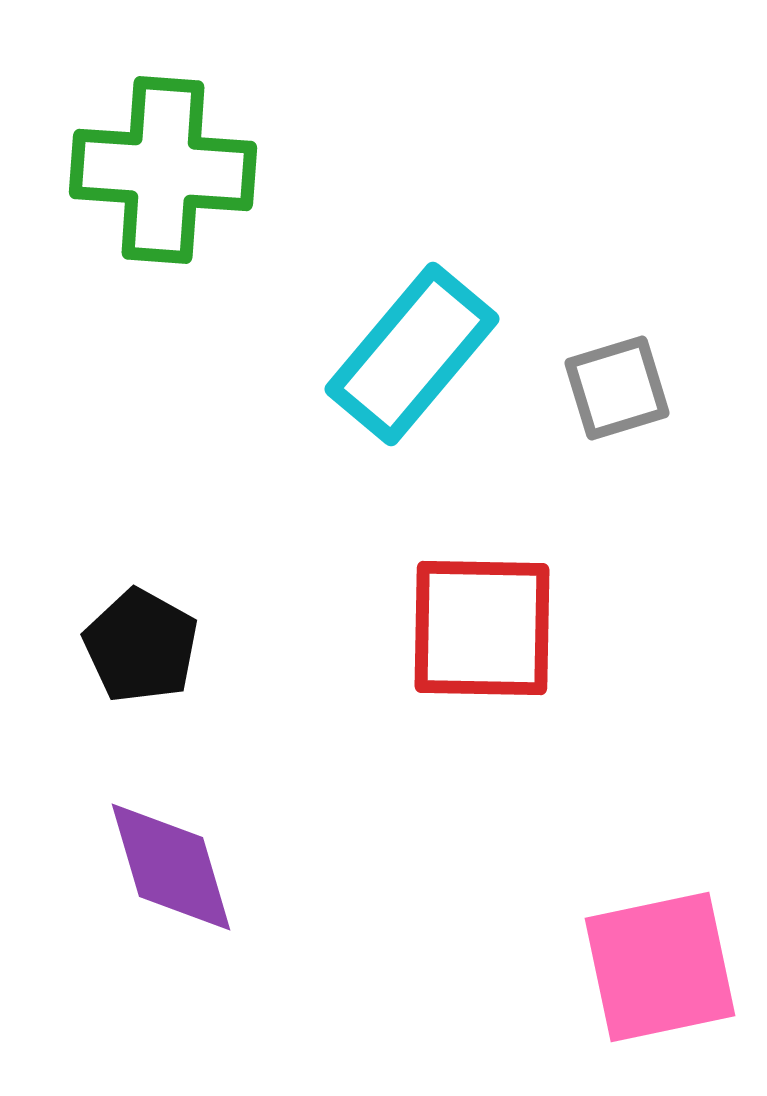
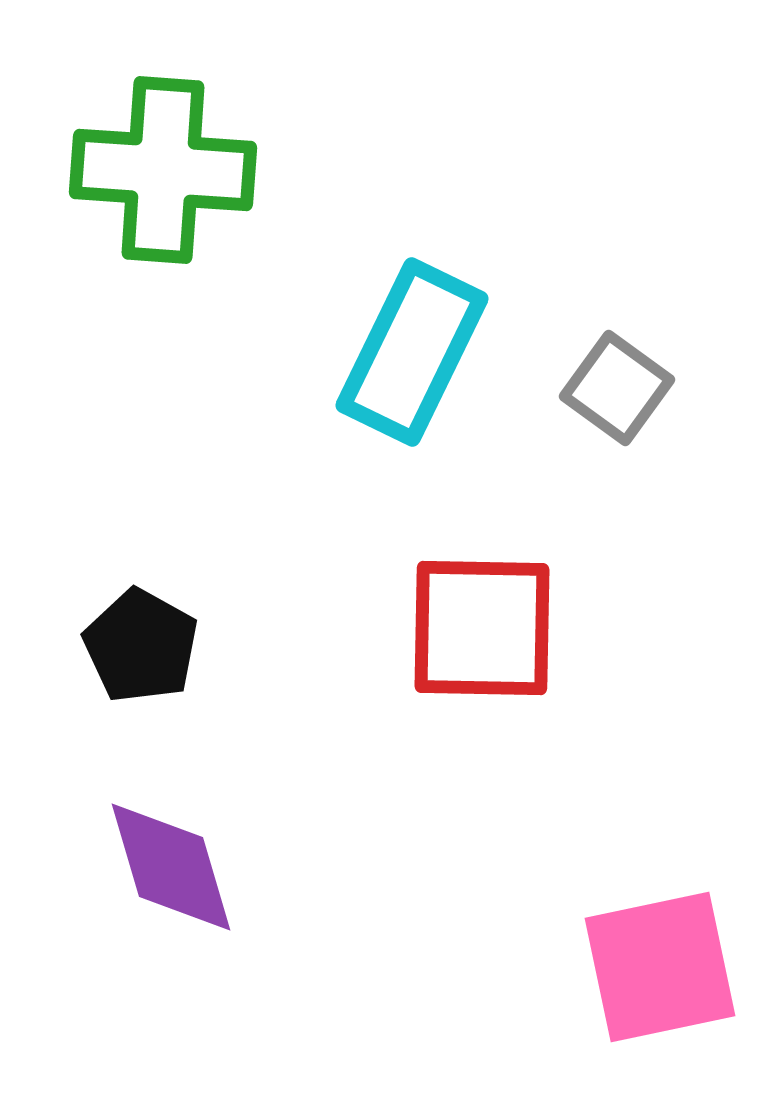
cyan rectangle: moved 2 px up; rotated 14 degrees counterclockwise
gray square: rotated 37 degrees counterclockwise
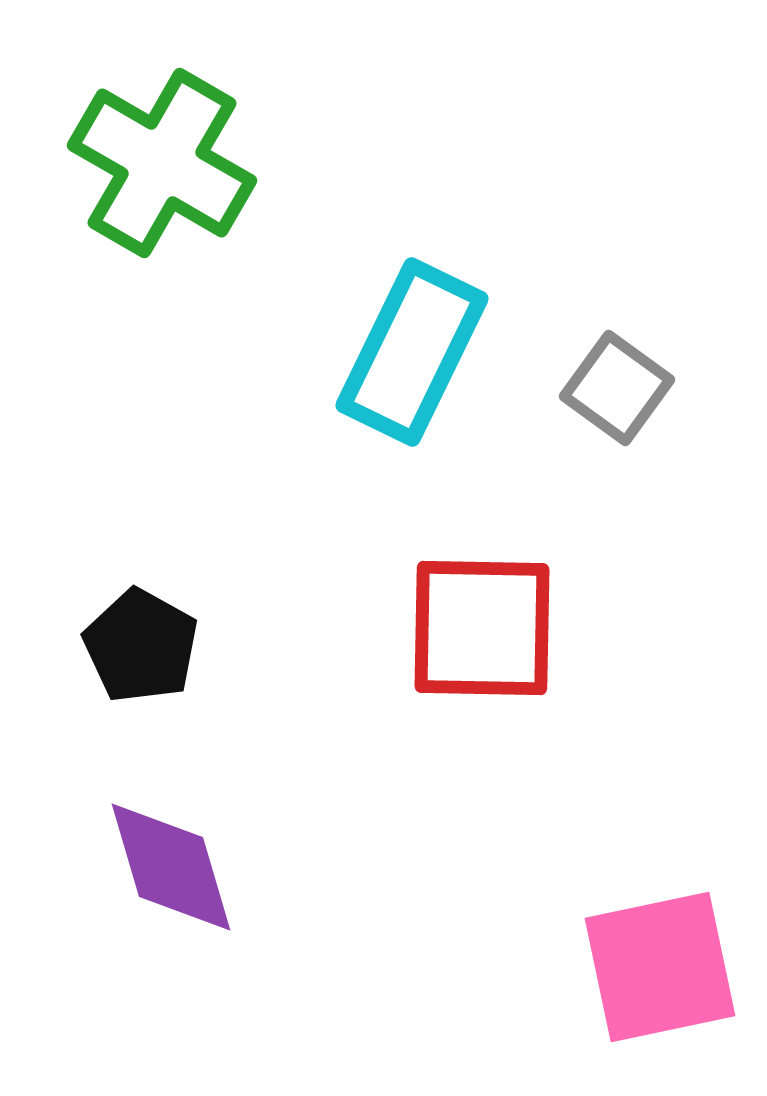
green cross: moved 1 px left, 7 px up; rotated 26 degrees clockwise
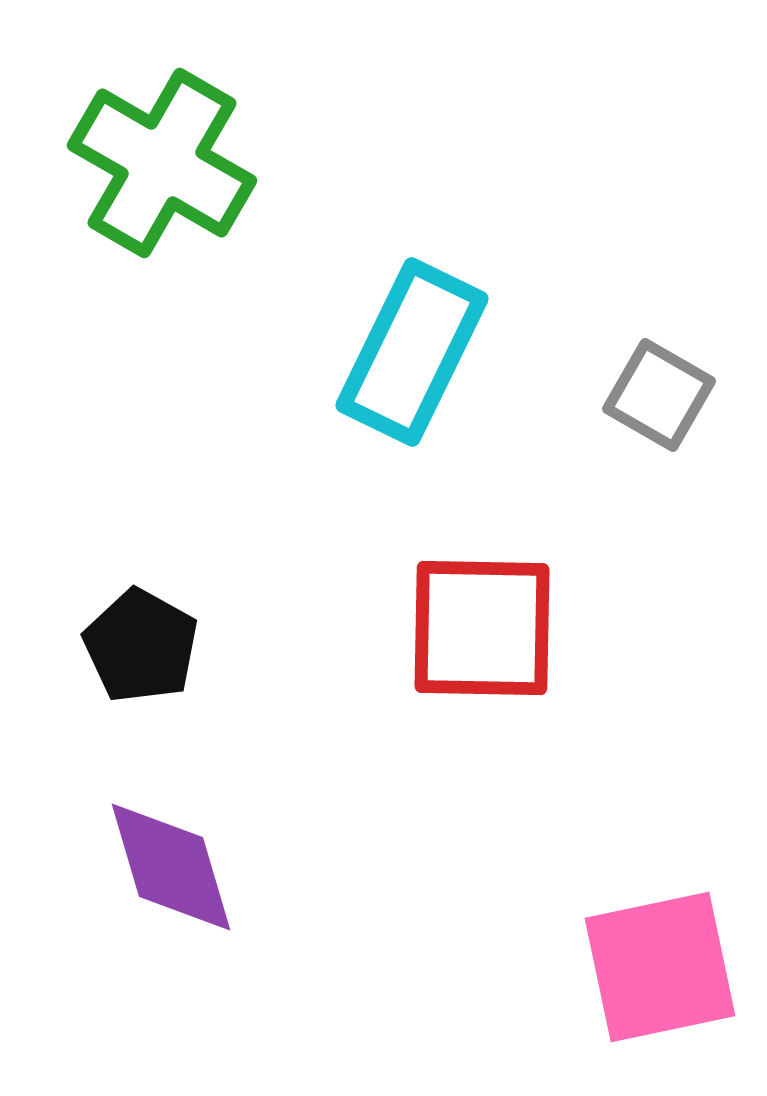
gray square: moved 42 px right, 7 px down; rotated 6 degrees counterclockwise
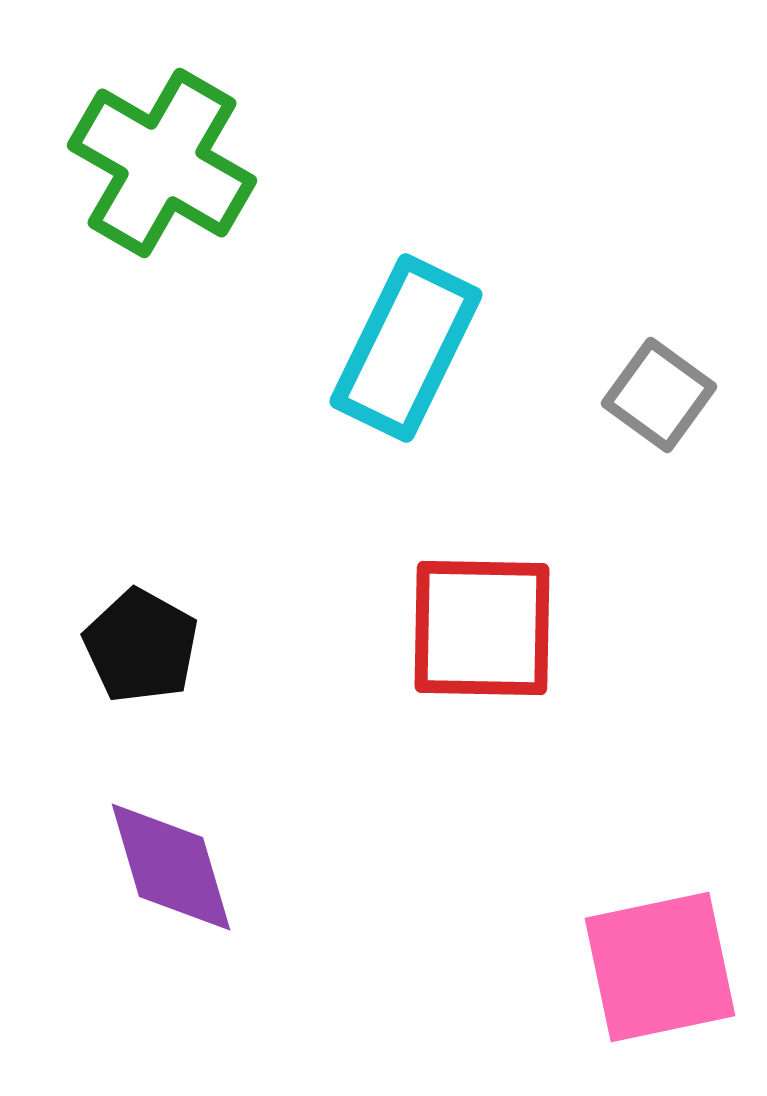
cyan rectangle: moved 6 px left, 4 px up
gray square: rotated 6 degrees clockwise
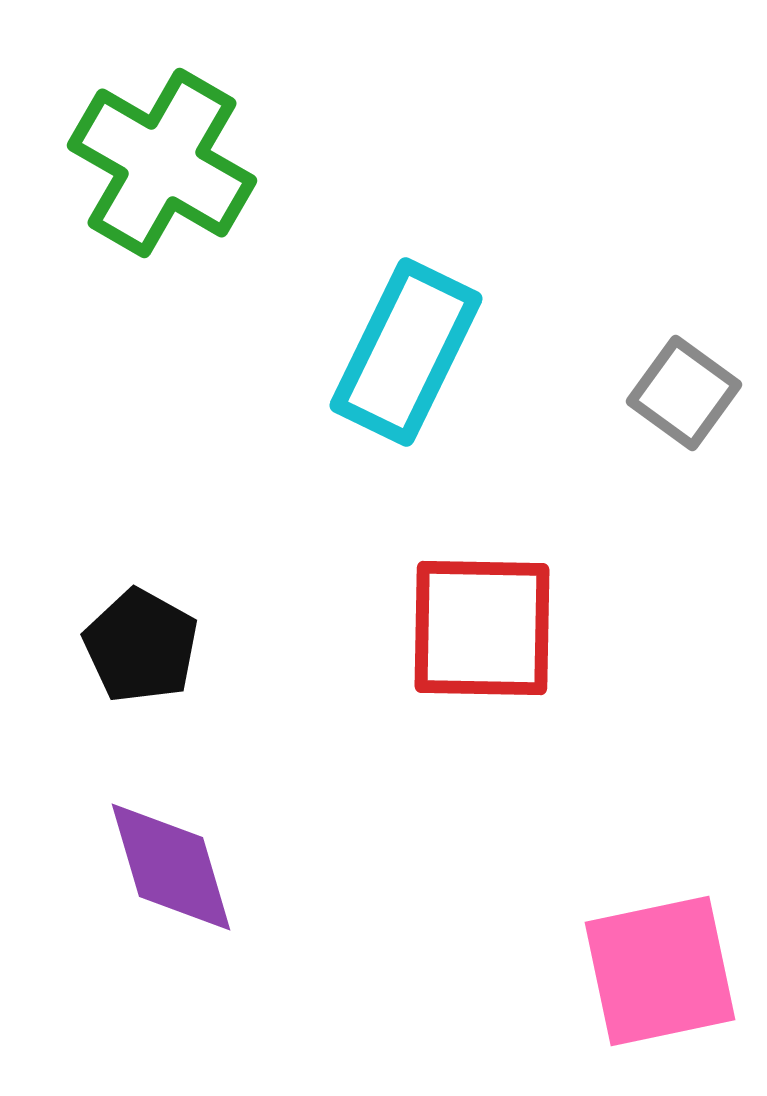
cyan rectangle: moved 4 px down
gray square: moved 25 px right, 2 px up
pink square: moved 4 px down
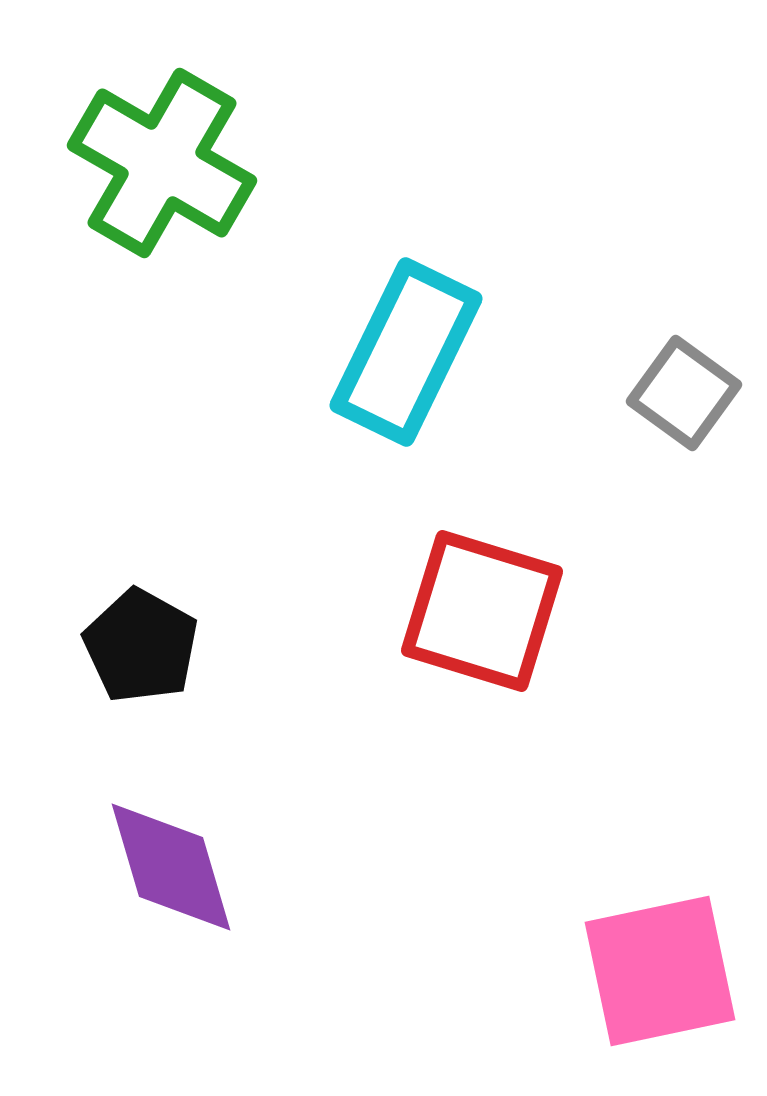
red square: moved 17 px up; rotated 16 degrees clockwise
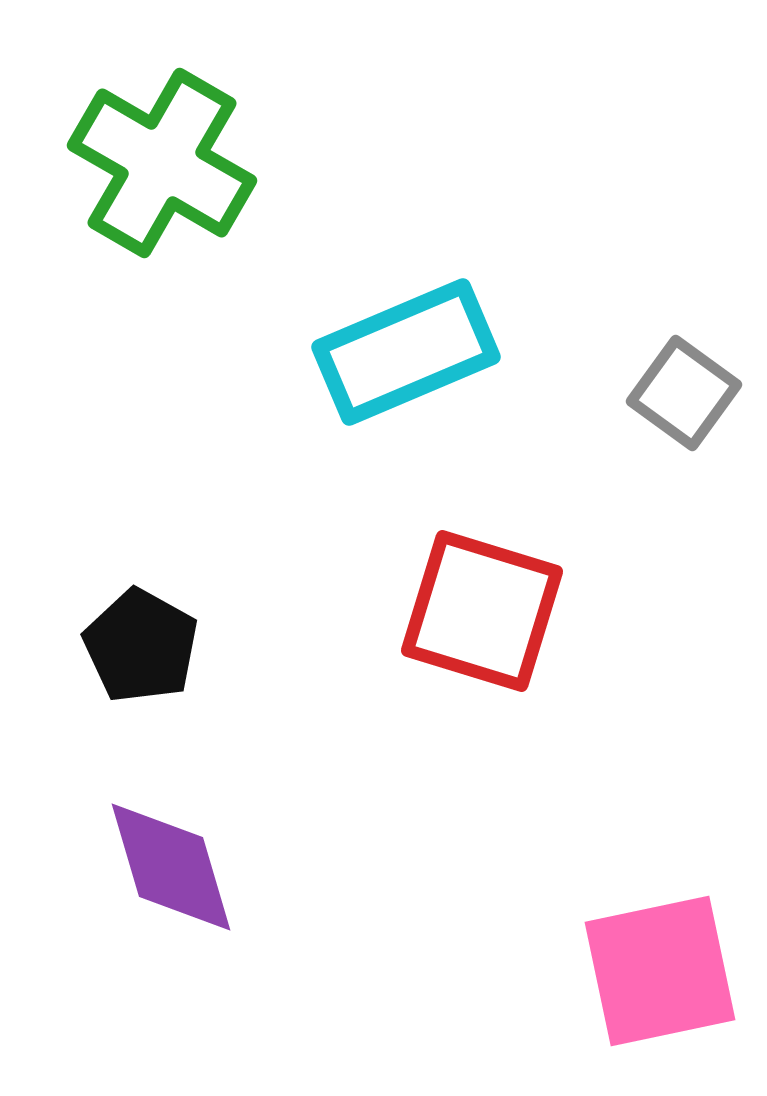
cyan rectangle: rotated 41 degrees clockwise
